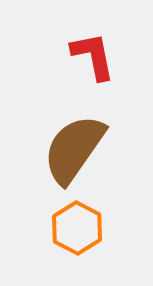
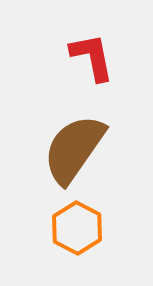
red L-shape: moved 1 px left, 1 px down
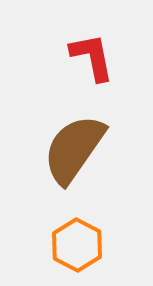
orange hexagon: moved 17 px down
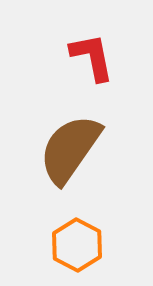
brown semicircle: moved 4 px left
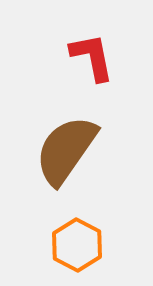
brown semicircle: moved 4 px left, 1 px down
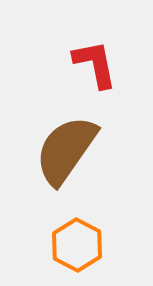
red L-shape: moved 3 px right, 7 px down
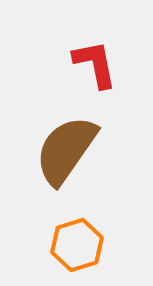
orange hexagon: rotated 15 degrees clockwise
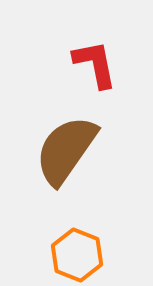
orange hexagon: moved 10 px down; rotated 21 degrees counterclockwise
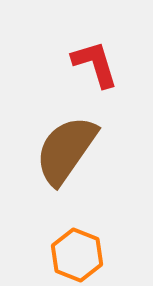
red L-shape: rotated 6 degrees counterclockwise
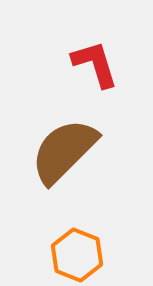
brown semicircle: moved 2 px left, 1 px down; rotated 10 degrees clockwise
